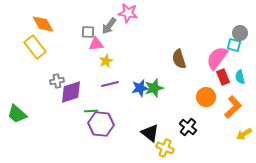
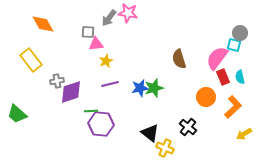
gray arrow: moved 8 px up
yellow rectangle: moved 4 px left, 13 px down
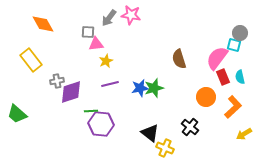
pink star: moved 3 px right, 2 px down
black cross: moved 2 px right
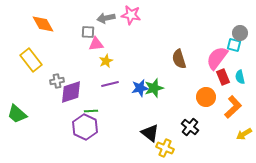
gray arrow: moved 3 px left; rotated 42 degrees clockwise
purple hexagon: moved 16 px left, 3 px down; rotated 20 degrees clockwise
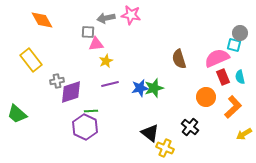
orange diamond: moved 1 px left, 4 px up
pink semicircle: rotated 30 degrees clockwise
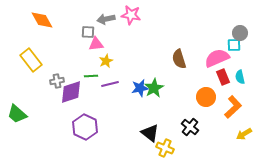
gray arrow: moved 1 px down
cyan square: rotated 16 degrees counterclockwise
green star: rotated 12 degrees counterclockwise
green line: moved 35 px up
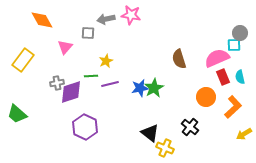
gray square: moved 1 px down
pink triangle: moved 31 px left, 3 px down; rotated 42 degrees counterclockwise
yellow rectangle: moved 8 px left; rotated 75 degrees clockwise
gray cross: moved 2 px down
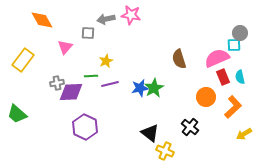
purple diamond: rotated 15 degrees clockwise
yellow cross: moved 3 px down
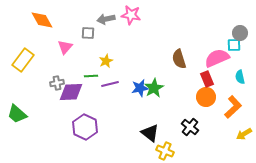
red rectangle: moved 16 px left, 2 px down
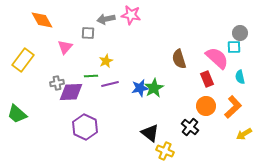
cyan square: moved 2 px down
pink semicircle: rotated 65 degrees clockwise
orange circle: moved 9 px down
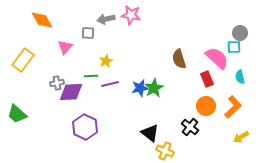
yellow arrow: moved 3 px left, 3 px down
